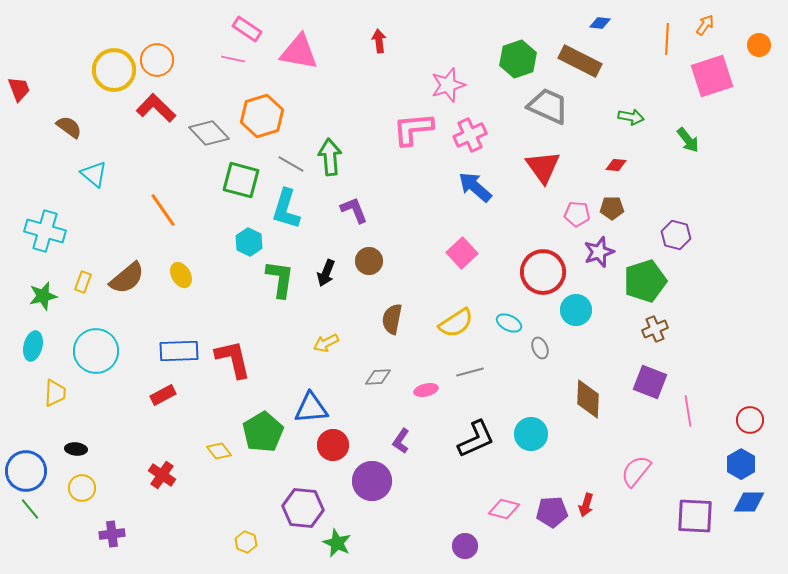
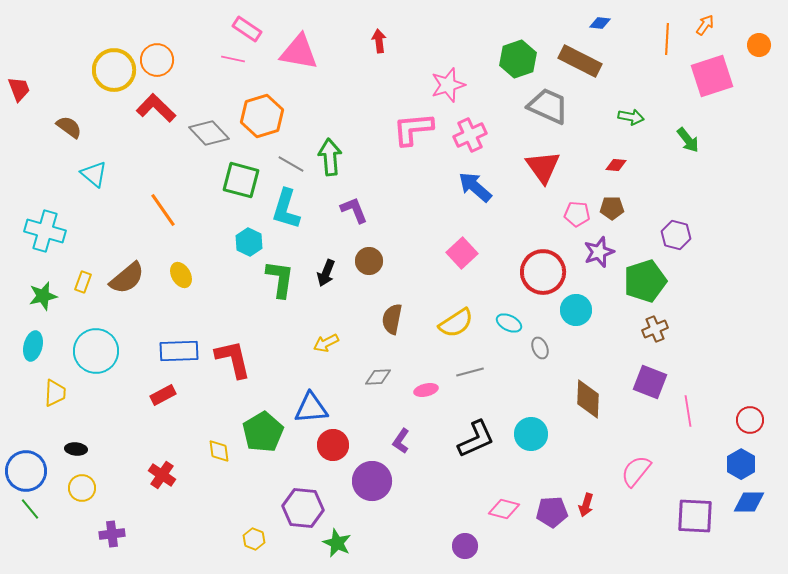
yellow diamond at (219, 451): rotated 30 degrees clockwise
yellow hexagon at (246, 542): moved 8 px right, 3 px up
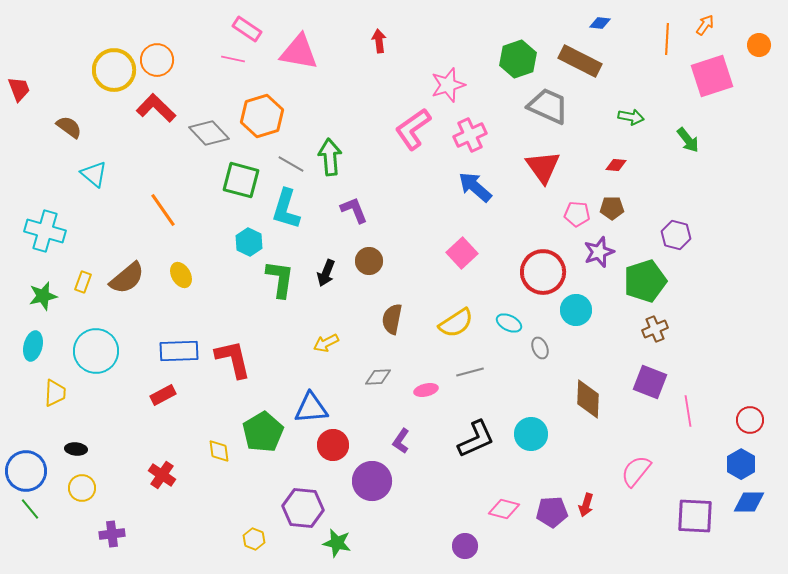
pink L-shape at (413, 129): rotated 30 degrees counterclockwise
green star at (337, 543): rotated 12 degrees counterclockwise
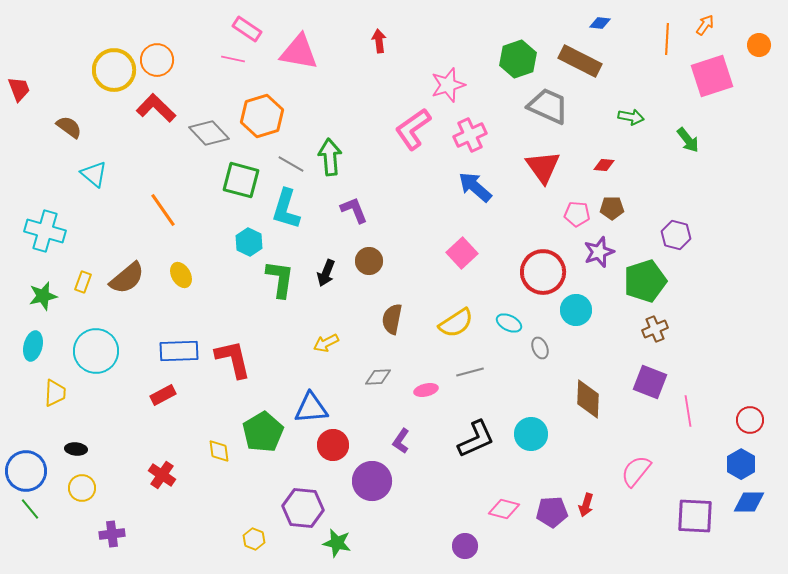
red diamond at (616, 165): moved 12 px left
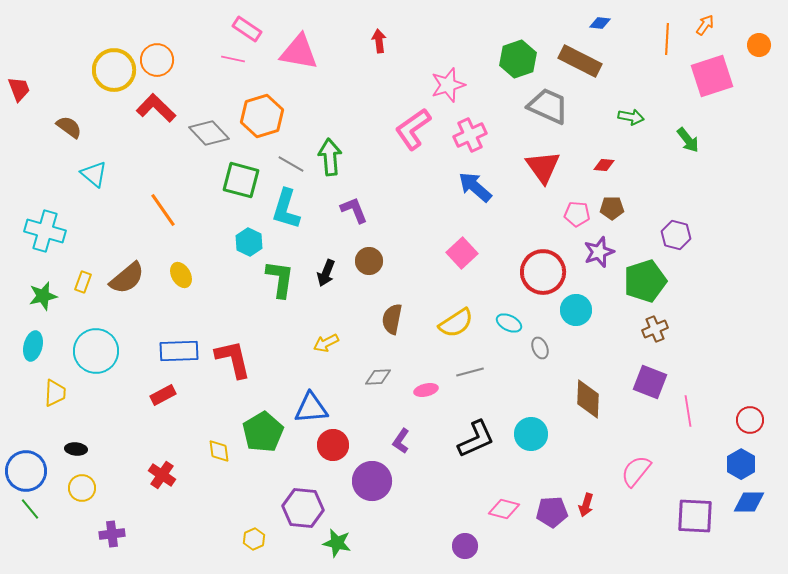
yellow hexagon at (254, 539): rotated 15 degrees clockwise
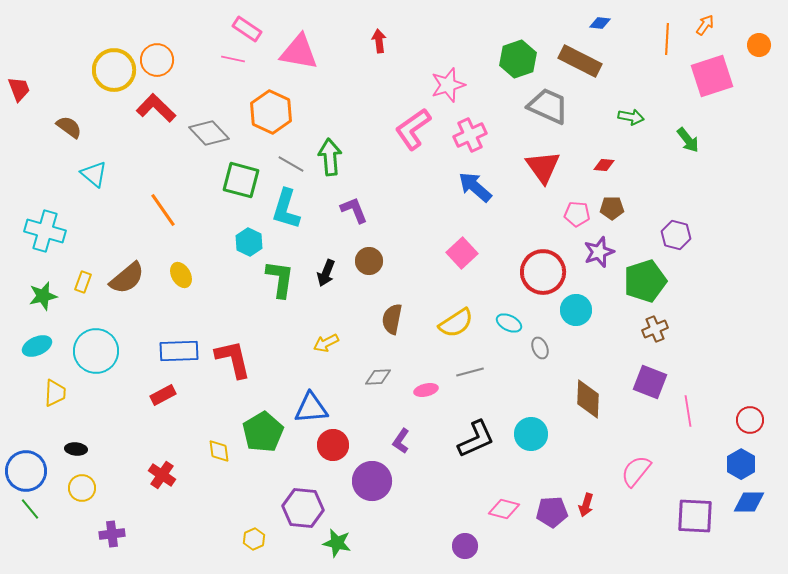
orange hexagon at (262, 116): moved 9 px right, 4 px up; rotated 18 degrees counterclockwise
cyan ellipse at (33, 346): moved 4 px right; rotated 52 degrees clockwise
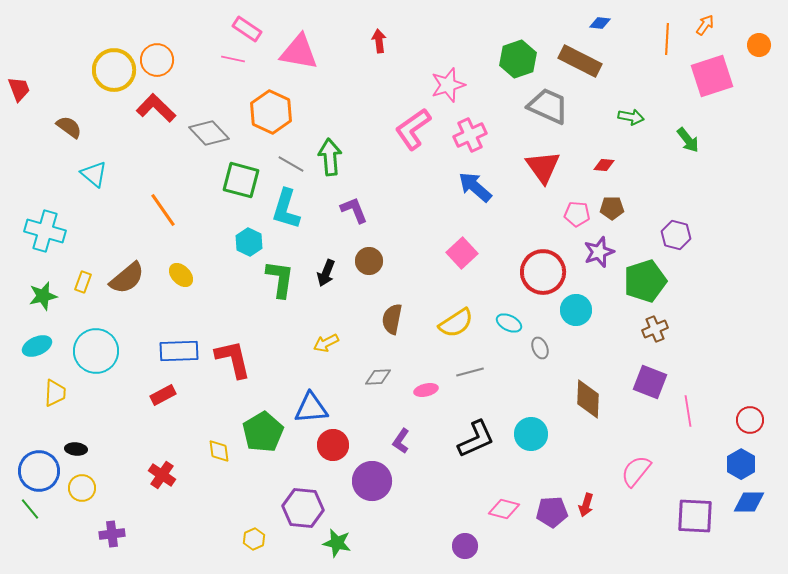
yellow ellipse at (181, 275): rotated 15 degrees counterclockwise
blue circle at (26, 471): moved 13 px right
